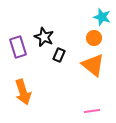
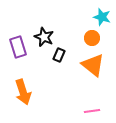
orange circle: moved 2 px left
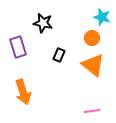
black star: moved 1 px left, 14 px up; rotated 12 degrees counterclockwise
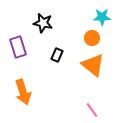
cyan star: rotated 18 degrees counterclockwise
black rectangle: moved 2 px left
pink line: moved 1 px up; rotated 63 degrees clockwise
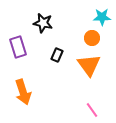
orange triangle: moved 4 px left; rotated 15 degrees clockwise
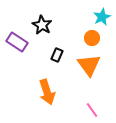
cyan star: rotated 24 degrees counterclockwise
black star: moved 1 px left, 2 px down; rotated 18 degrees clockwise
purple rectangle: moved 1 px left, 5 px up; rotated 40 degrees counterclockwise
orange arrow: moved 24 px right
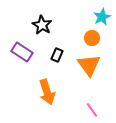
purple rectangle: moved 5 px right, 10 px down
